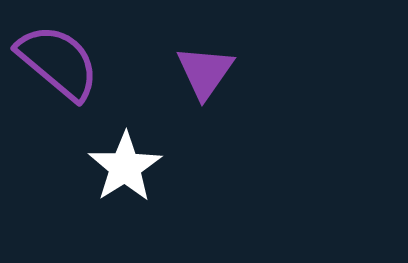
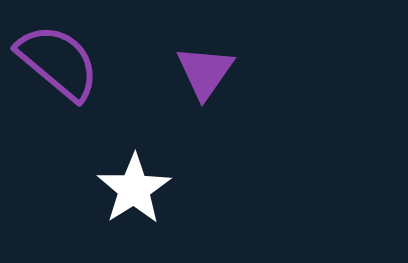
white star: moved 9 px right, 22 px down
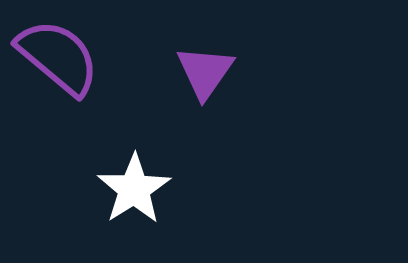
purple semicircle: moved 5 px up
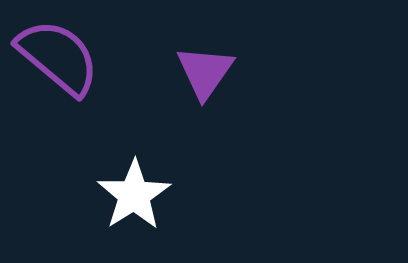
white star: moved 6 px down
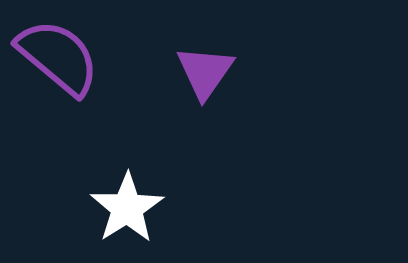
white star: moved 7 px left, 13 px down
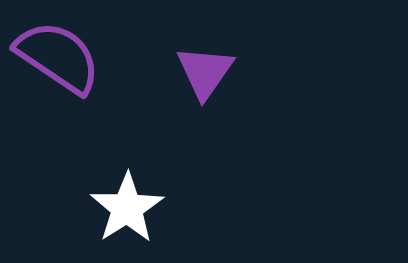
purple semicircle: rotated 6 degrees counterclockwise
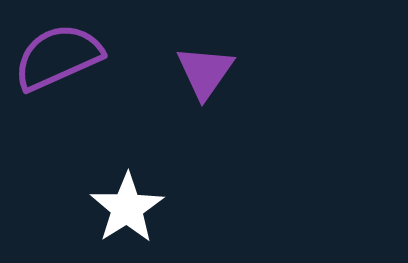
purple semicircle: rotated 58 degrees counterclockwise
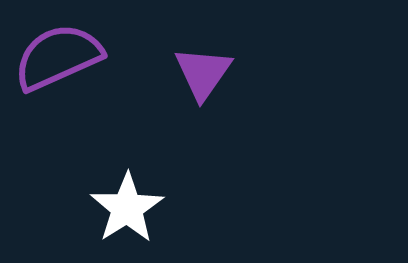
purple triangle: moved 2 px left, 1 px down
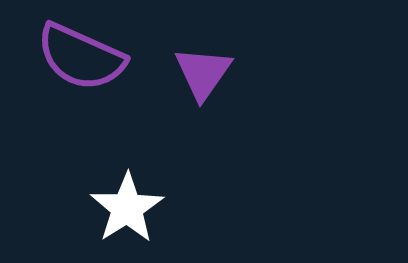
purple semicircle: moved 23 px right; rotated 132 degrees counterclockwise
